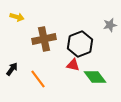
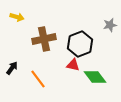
black arrow: moved 1 px up
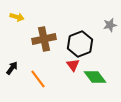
red triangle: rotated 40 degrees clockwise
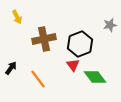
yellow arrow: rotated 48 degrees clockwise
black arrow: moved 1 px left
